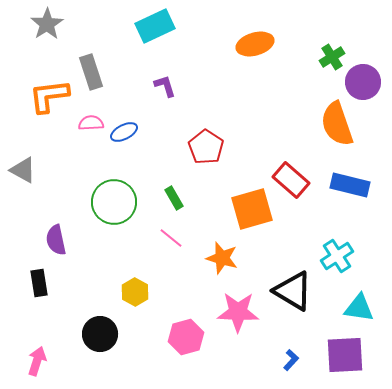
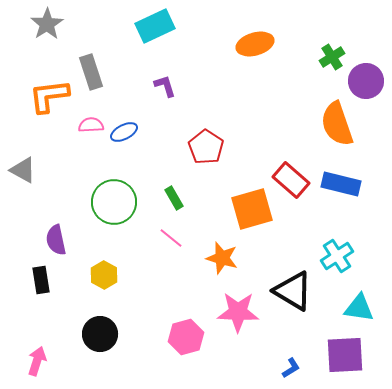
purple circle: moved 3 px right, 1 px up
pink semicircle: moved 2 px down
blue rectangle: moved 9 px left, 1 px up
black rectangle: moved 2 px right, 3 px up
yellow hexagon: moved 31 px left, 17 px up
blue L-shape: moved 8 px down; rotated 15 degrees clockwise
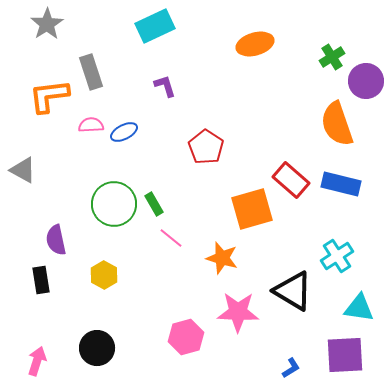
green rectangle: moved 20 px left, 6 px down
green circle: moved 2 px down
black circle: moved 3 px left, 14 px down
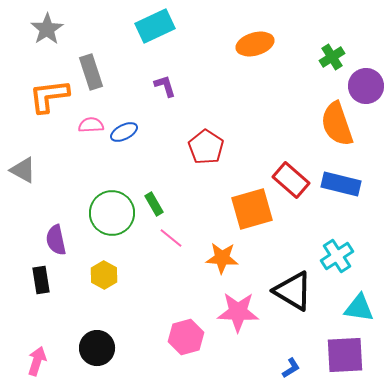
gray star: moved 5 px down
purple circle: moved 5 px down
green circle: moved 2 px left, 9 px down
orange star: rotated 12 degrees counterclockwise
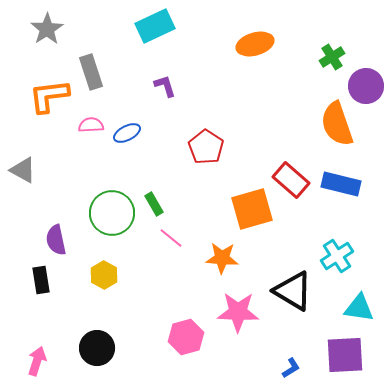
blue ellipse: moved 3 px right, 1 px down
